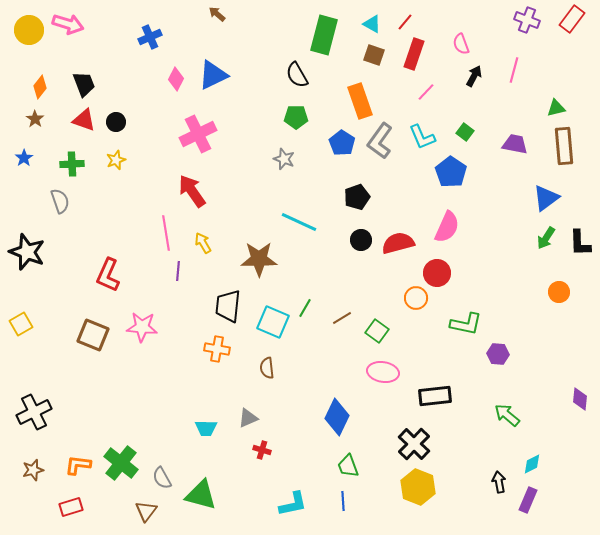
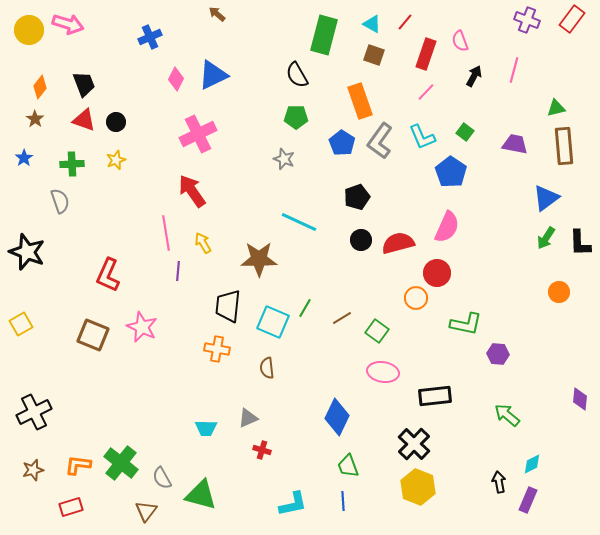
pink semicircle at (461, 44): moved 1 px left, 3 px up
red rectangle at (414, 54): moved 12 px right
pink star at (142, 327): rotated 20 degrees clockwise
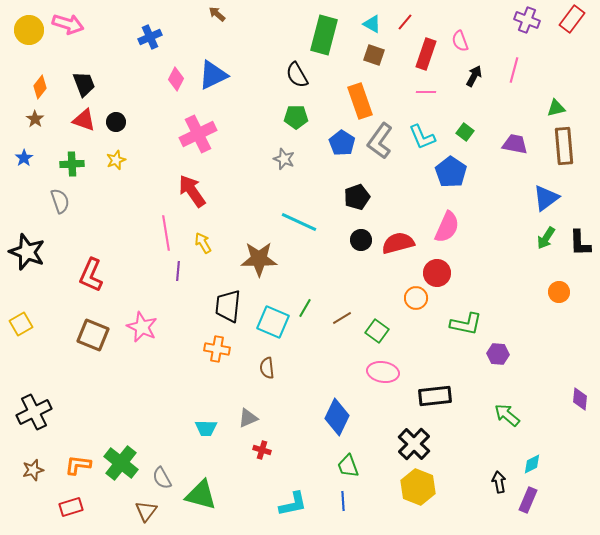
pink line at (426, 92): rotated 48 degrees clockwise
red L-shape at (108, 275): moved 17 px left
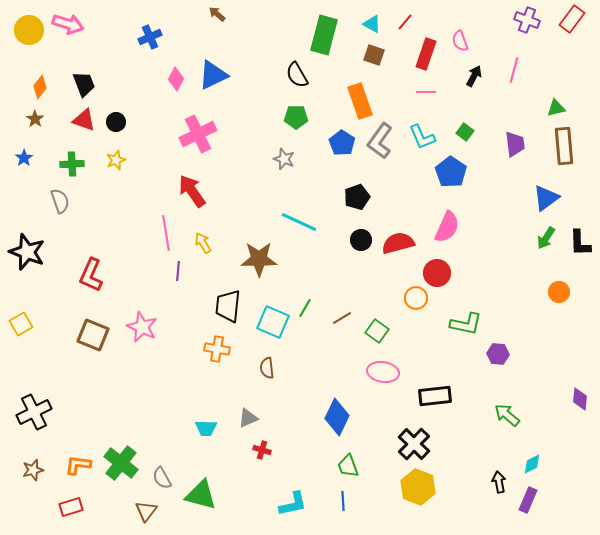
purple trapezoid at (515, 144): rotated 72 degrees clockwise
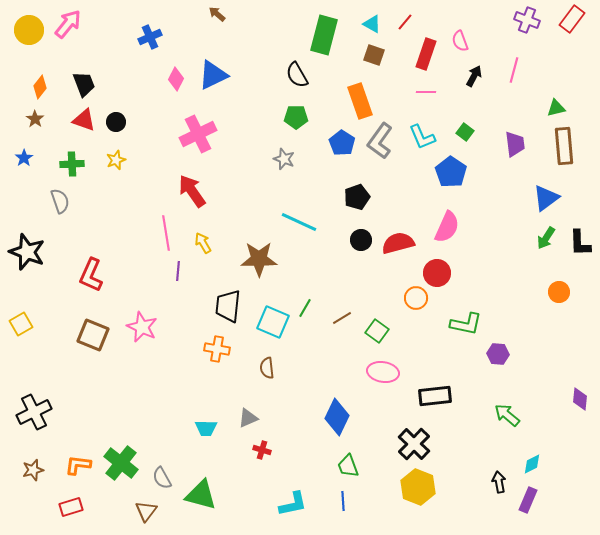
pink arrow at (68, 24): rotated 68 degrees counterclockwise
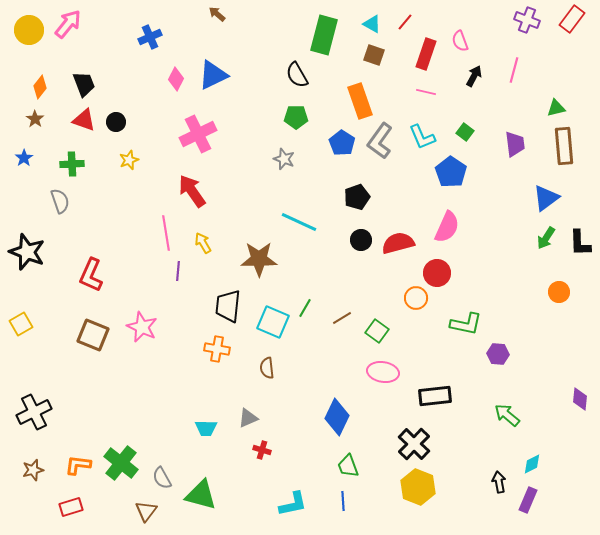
pink line at (426, 92): rotated 12 degrees clockwise
yellow star at (116, 160): moved 13 px right
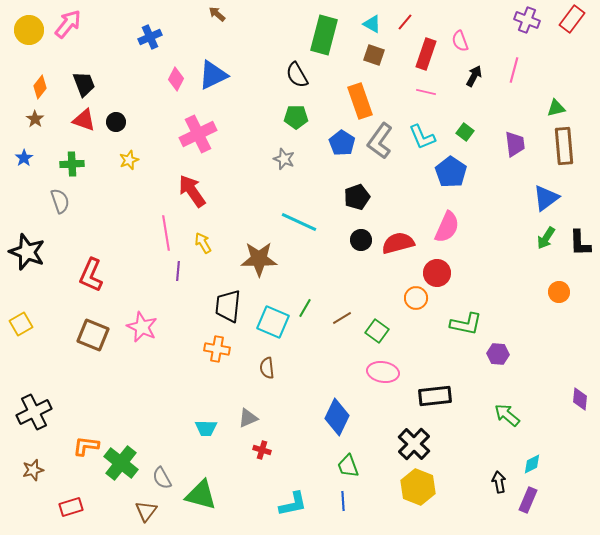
orange L-shape at (78, 465): moved 8 px right, 19 px up
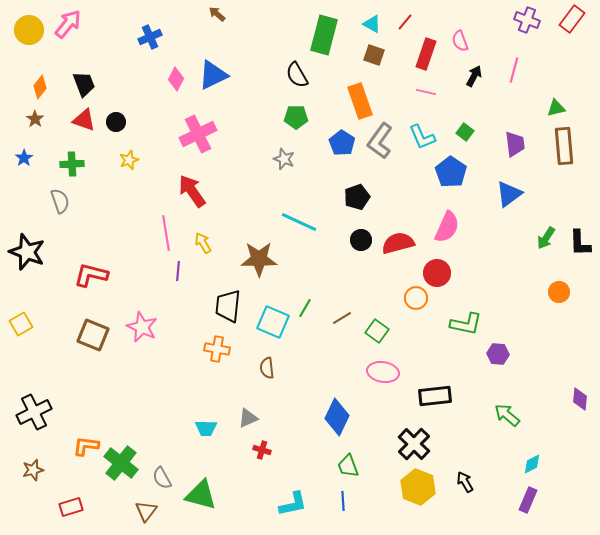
blue triangle at (546, 198): moved 37 px left, 4 px up
red L-shape at (91, 275): rotated 80 degrees clockwise
black arrow at (499, 482): moved 34 px left; rotated 20 degrees counterclockwise
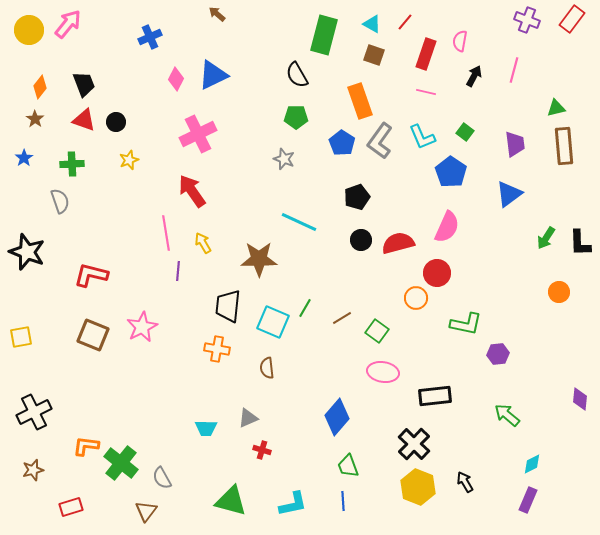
pink semicircle at (460, 41): rotated 30 degrees clockwise
yellow square at (21, 324): moved 13 px down; rotated 20 degrees clockwise
pink star at (142, 327): rotated 20 degrees clockwise
purple hexagon at (498, 354): rotated 10 degrees counterclockwise
blue diamond at (337, 417): rotated 15 degrees clockwise
green triangle at (201, 495): moved 30 px right, 6 px down
